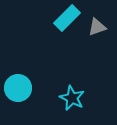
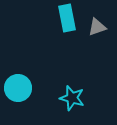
cyan rectangle: rotated 56 degrees counterclockwise
cyan star: rotated 10 degrees counterclockwise
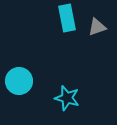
cyan circle: moved 1 px right, 7 px up
cyan star: moved 5 px left
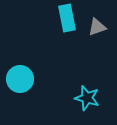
cyan circle: moved 1 px right, 2 px up
cyan star: moved 20 px right
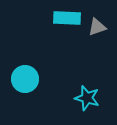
cyan rectangle: rotated 76 degrees counterclockwise
cyan circle: moved 5 px right
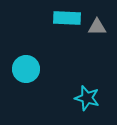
gray triangle: rotated 18 degrees clockwise
cyan circle: moved 1 px right, 10 px up
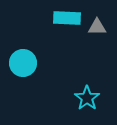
cyan circle: moved 3 px left, 6 px up
cyan star: rotated 20 degrees clockwise
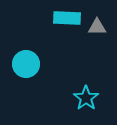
cyan circle: moved 3 px right, 1 px down
cyan star: moved 1 px left
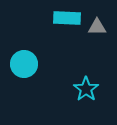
cyan circle: moved 2 px left
cyan star: moved 9 px up
